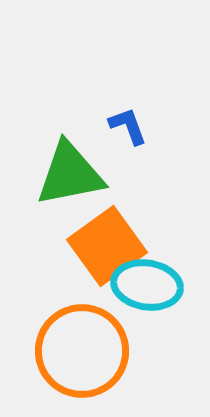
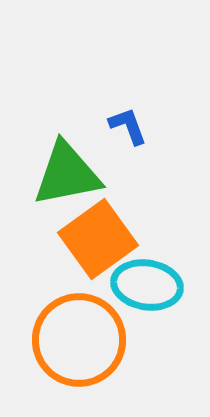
green triangle: moved 3 px left
orange square: moved 9 px left, 7 px up
orange circle: moved 3 px left, 11 px up
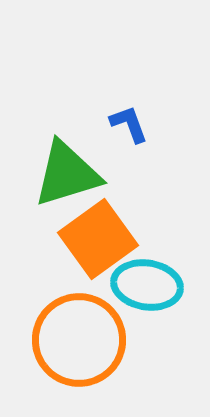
blue L-shape: moved 1 px right, 2 px up
green triangle: rotated 6 degrees counterclockwise
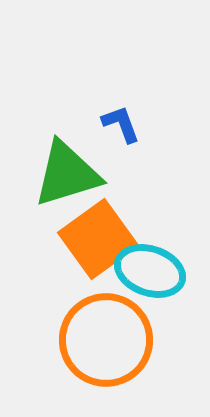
blue L-shape: moved 8 px left
cyan ellipse: moved 3 px right, 14 px up; rotated 10 degrees clockwise
orange circle: moved 27 px right
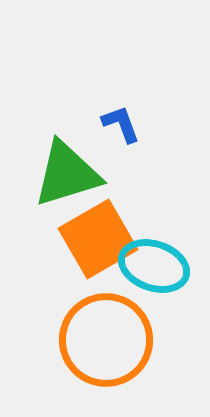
orange square: rotated 6 degrees clockwise
cyan ellipse: moved 4 px right, 5 px up
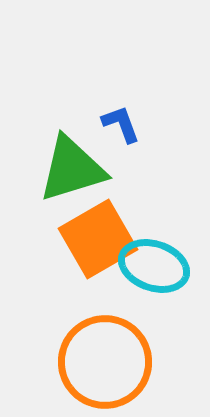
green triangle: moved 5 px right, 5 px up
orange circle: moved 1 px left, 22 px down
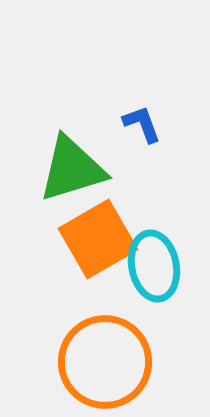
blue L-shape: moved 21 px right
cyan ellipse: rotated 60 degrees clockwise
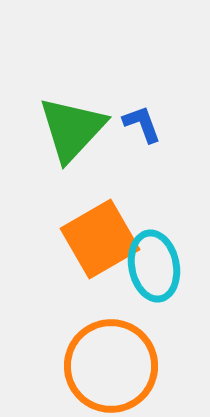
green triangle: moved 40 px up; rotated 30 degrees counterclockwise
orange square: moved 2 px right
orange circle: moved 6 px right, 4 px down
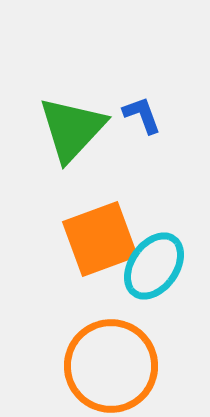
blue L-shape: moved 9 px up
orange square: rotated 10 degrees clockwise
cyan ellipse: rotated 46 degrees clockwise
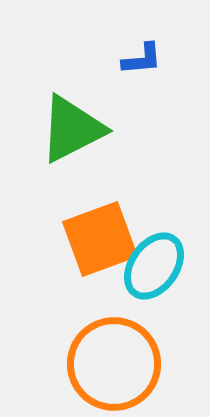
blue L-shape: moved 56 px up; rotated 105 degrees clockwise
green triangle: rotated 20 degrees clockwise
orange circle: moved 3 px right, 2 px up
